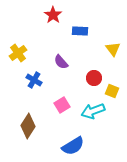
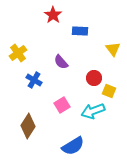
yellow square: moved 3 px left
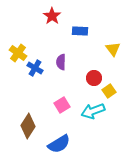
red star: moved 1 px left, 1 px down
yellow cross: rotated 18 degrees counterclockwise
purple semicircle: rotated 42 degrees clockwise
blue cross: moved 1 px right, 12 px up
yellow square: rotated 32 degrees clockwise
blue semicircle: moved 14 px left, 2 px up
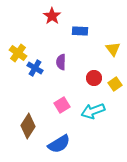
yellow square: moved 6 px right, 7 px up
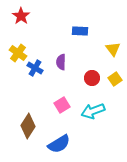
red star: moved 31 px left
red circle: moved 2 px left
yellow square: moved 5 px up
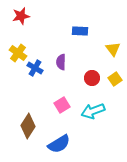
red star: rotated 24 degrees clockwise
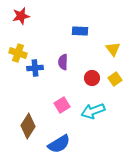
yellow cross: rotated 18 degrees counterclockwise
purple semicircle: moved 2 px right
blue cross: rotated 35 degrees counterclockwise
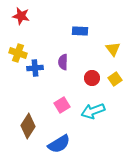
red star: rotated 24 degrees clockwise
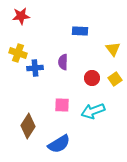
red star: rotated 18 degrees counterclockwise
pink square: rotated 35 degrees clockwise
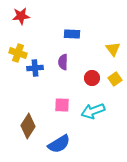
blue rectangle: moved 8 px left, 3 px down
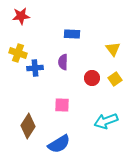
cyan arrow: moved 13 px right, 10 px down
